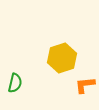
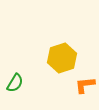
green semicircle: rotated 18 degrees clockwise
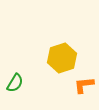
orange L-shape: moved 1 px left
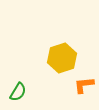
green semicircle: moved 3 px right, 9 px down
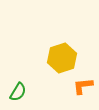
orange L-shape: moved 1 px left, 1 px down
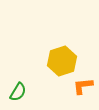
yellow hexagon: moved 3 px down
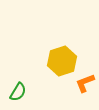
orange L-shape: moved 2 px right, 3 px up; rotated 15 degrees counterclockwise
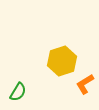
orange L-shape: moved 1 px down; rotated 10 degrees counterclockwise
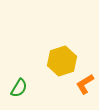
green semicircle: moved 1 px right, 4 px up
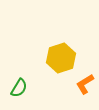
yellow hexagon: moved 1 px left, 3 px up
